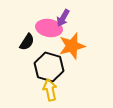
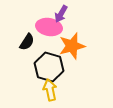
purple arrow: moved 2 px left, 4 px up
pink ellipse: moved 1 px up
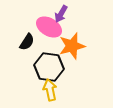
pink ellipse: rotated 20 degrees clockwise
black hexagon: rotated 8 degrees counterclockwise
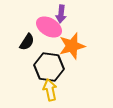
purple arrow: rotated 24 degrees counterclockwise
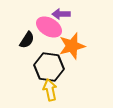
purple arrow: rotated 84 degrees clockwise
black semicircle: moved 2 px up
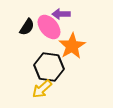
pink ellipse: rotated 20 degrees clockwise
black semicircle: moved 13 px up
orange star: rotated 16 degrees counterclockwise
yellow arrow: moved 8 px left, 1 px up; rotated 120 degrees counterclockwise
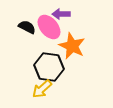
black semicircle: rotated 96 degrees counterclockwise
orange star: rotated 16 degrees counterclockwise
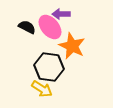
pink ellipse: moved 1 px right
yellow arrow: rotated 105 degrees counterclockwise
